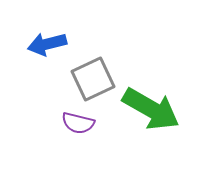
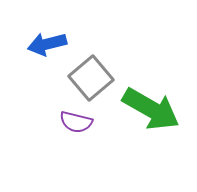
gray square: moved 2 px left, 1 px up; rotated 15 degrees counterclockwise
purple semicircle: moved 2 px left, 1 px up
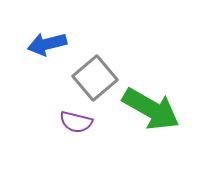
gray square: moved 4 px right
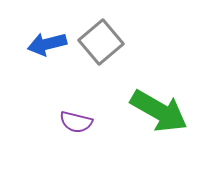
gray square: moved 6 px right, 36 px up
green arrow: moved 8 px right, 2 px down
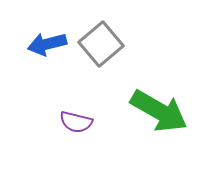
gray square: moved 2 px down
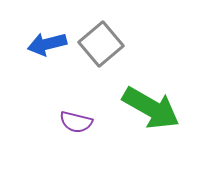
green arrow: moved 8 px left, 3 px up
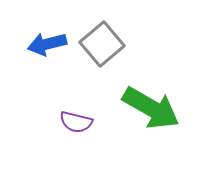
gray square: moved 1 px right
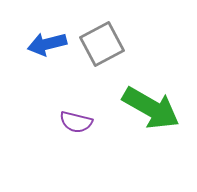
gray square: rotated 12 degrees clockwise
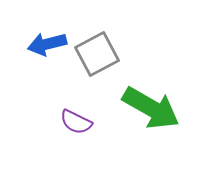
gray square: moved 5 px left, 10 px down
purple semicircle: rotated 12 degrees clockwise
